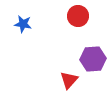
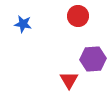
red triangle: rotated 12 degrees counterclockwise
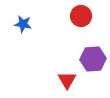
red circle: moved 3 px right
red triangle: moved 2 px left
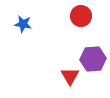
red triangle: moved 3 px right, 4 px up
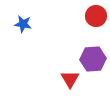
red circle: moved 15 px right
red triangle: moved 3 px down
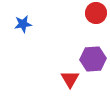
red circle: moved 3 px up
blue star: rotated 18 degrees counterclockwise
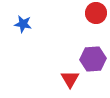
blue star: rotated 18 degrees clockwise
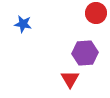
purple hexagon: moved 8 px left, 6 px up
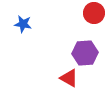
red circle: moved 2 px left
red triangle: moved 1 px left, 1 px up; rotated 30 degrees counterclockwise
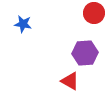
red triangle: moved 1 px right, 3 px down
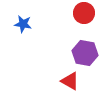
red circle: moved 10 px left
purple hexagon: rotated 15 degrees clockwise
